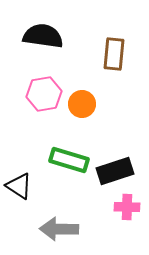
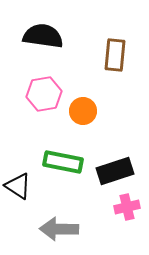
brown rectangle: moved 1 px right, 1 px down
orange circle: moved 1 px right, 7 px down
green rectangle: moved 6 px left, 2 px down; rotated 6 degrees counterclockwise
black triangle: moved 1 px left
pink cross: rotated 15 degrees counterclockwise
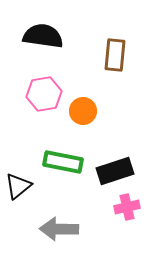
black triangle: rotated 48 degrees clockwise
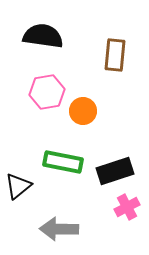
pink hexagon: moved 3 px right, 2 px up
pink cross: rotated 15 degrees counterclockwise
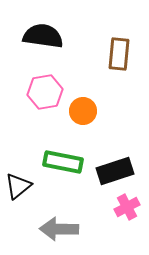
brown rectangle: moved 4 px right, 1 px up
pink hexagon: moved 2 px left
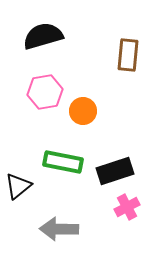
black semicircle: rotated 24 degrees counterclockwise
brown rectangle: moved 9 px right, 1 px down
